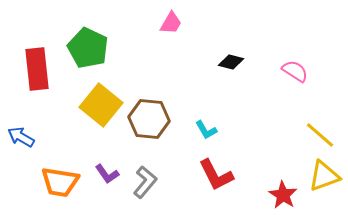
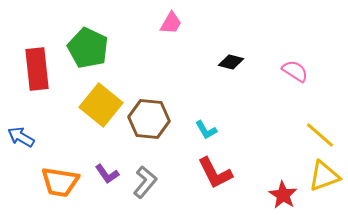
red L-shape: moved 1 px left, 2 px up
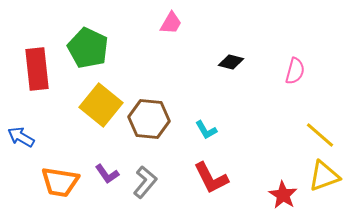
pink semicircle: rotated 72 degrees clockwise
red L-shape: moved 4 px left, 5 px down
